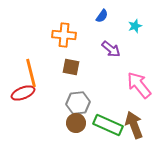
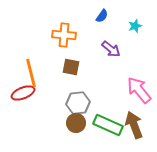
pink arrow: moved 5 px down
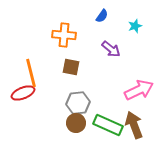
pink arrow: rotated 104 degrees clockwise
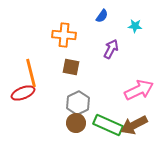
cyan star: rotated 24 degrees clockwise
purple arrow: rotated 102 degrees counterclockwise
gray hexagon: rotated 20 degrees counterclockwise
brown arrow: rotated 96 degrees counterclockwise
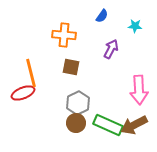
pink arrow: rotated 112 degrees clockwise
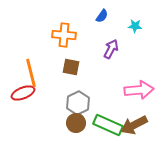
pink arrow: rotated 92 degrees counterclockwise
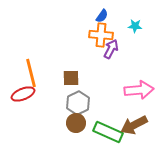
orange cross: moved 37 px right
brown square: moved 11 px down; rotated 12 degrees counterclockwise
red ellipse: moved 1 px down
green rectangle: moved 7 px down
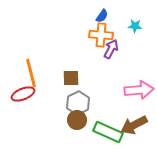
brown circle: moved 1 px right, 3 px up
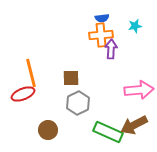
blue semicircle: moved 2 px down; rotated 48 degrees clockwise
cyan star: rotated 16 degrees counterclockwise
orange cross: rotated 10 degrees counterclockwise
purple arrow: rotated 24 degrees counterclockwise
brown circle: moved 29 px left, 10 px down
